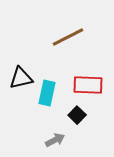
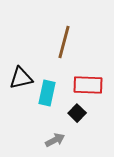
brown line: moved 4 px left, 5 px down; rotated 48 degrees counterclockwise
black square: moved 2 px up
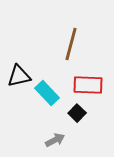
brown line: moved 7 px right, 2 px down
black triangle: moved 2 px left, 2 px up
cyan rectangle: rotated 55 degrees counterclockwise
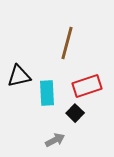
brown line: moved 4 px left, 1 px up
red rectangle: moved 1 px left, 1 px down; rotated 20 degrees counterclockwise
cyan rectangle: rotated 40 degrees clockwise
black square: moved 2 px left
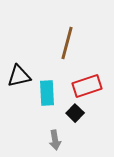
gray arrow: rotated 108 degrees clockwise
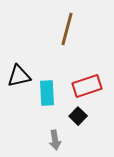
brown line: moved 14 px up
black square: moved 3 px right, 3 px down
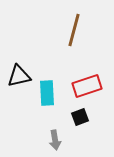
brown line: moved 7 px right, 1 px down
black square: moved 2 px right, 1 px down; rotated 24 degrees clockwise
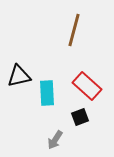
red rectangle: rotated 60 degrees clockwise
gray arrow: rotated 42 degrees clockwise
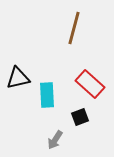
brown line: moved 2 px up
black triangle: moved 1 px left, 2 px down
red rectangle: moved 3 px right, 2 px up
cyan rectangle: moved 2 px down
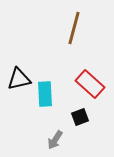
black triangle: moved 1 px right, 1 px down
cyan rectangle: moved 2 px left, 1 px up
